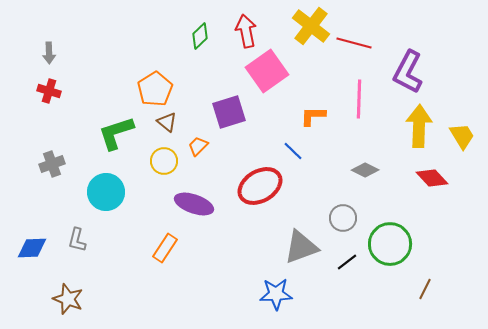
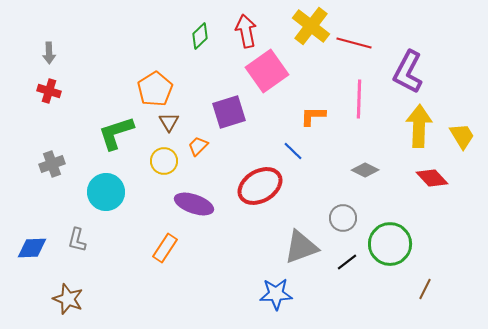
brown triangle: moved 2 px right; rotated 20 degrees clockwise
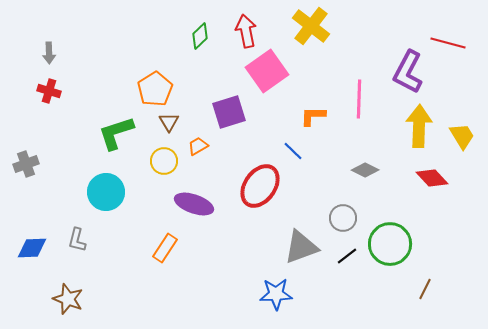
red line: moved 94 px right
orange trapezoid: rotated 15 degrees clockwise
gray cross: moved 26 px left
red ellipse: rotated 24 degrees counterclockwise
black line: moved 6 px up
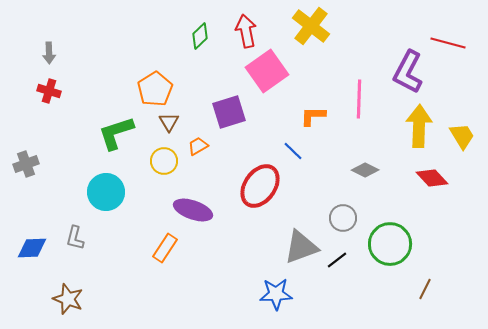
purple ellipse: moved 1 px left, 6 px down
gray L-shape: moved 2 px left, 2 px up
black line: moved 10 px left, 4 px down
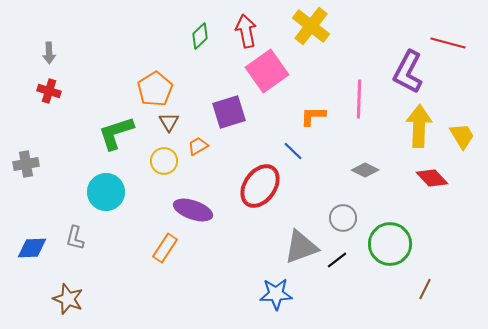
gray cross: rotated 10 degrees clockwise
